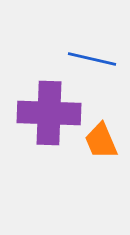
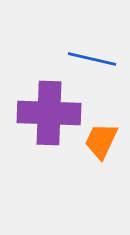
orange trapezoid: rotated 48 degrees clockwise
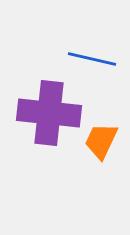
purple cross: rotated 4 degrees clockwise
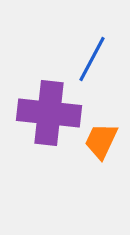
blue line: rotated 75 degrees counterclockwise
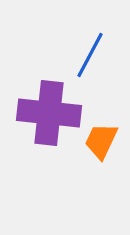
blue line: moved 2 px left, 4 px up
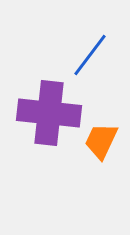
blue line: rotated 9 degrees clockwise
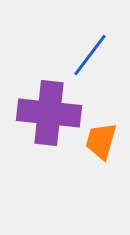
orange trapezoid: rotated 9 degrees counterclockwise
